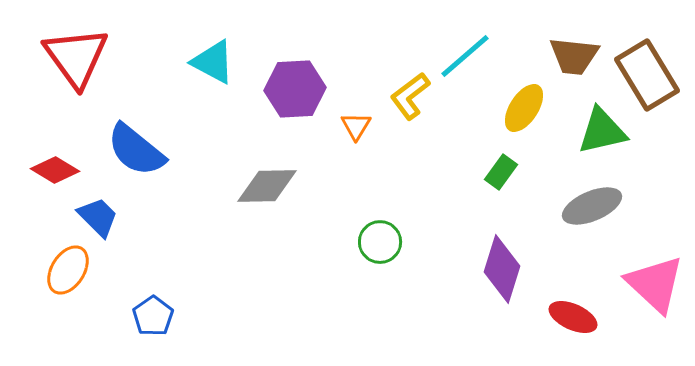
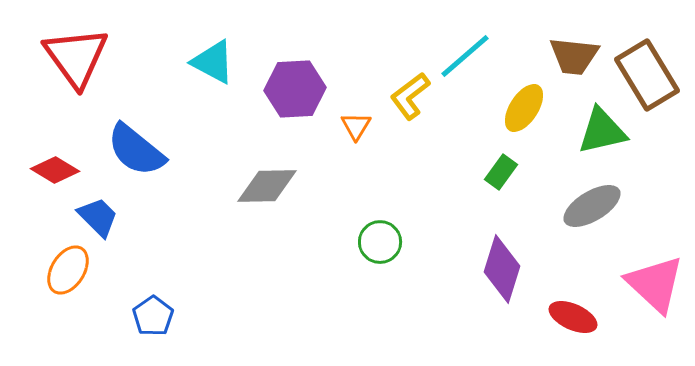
gray ellipse: rotated 8 degrees counterclockwise
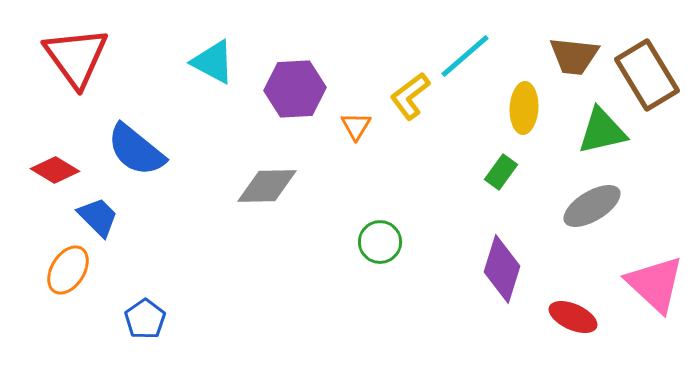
yellow ellipse: rotated 30 degrees counterclockwise
blue pentagon: moved 8 px left, 3 px down
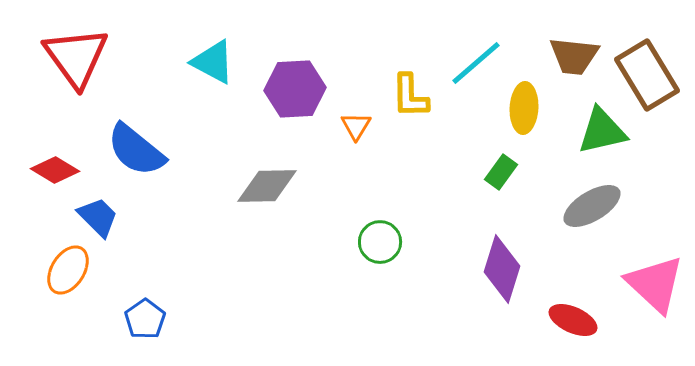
cyan line: moved 11 px right, 7 px down
yellow L-shape: rotated 54 degrees counterclockwise
red ellipse: moved 3 px down
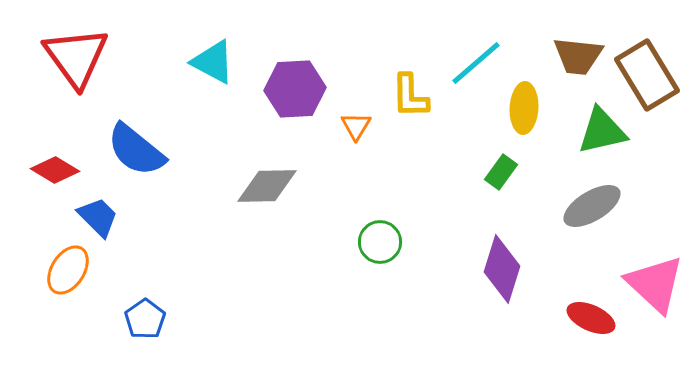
brown trapezoid: moved 4 px right
red ellipse: moved 18 px right, 2 px up
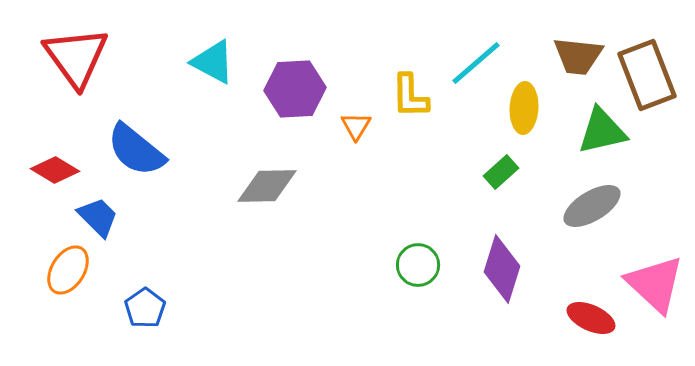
brown rectangle: rotated 10 degrees clockwise
green rectangle: rotated 12 degrees clockwise
green circle: moved 38 px right, 23 px down
blue pentagon: moved 11 px up
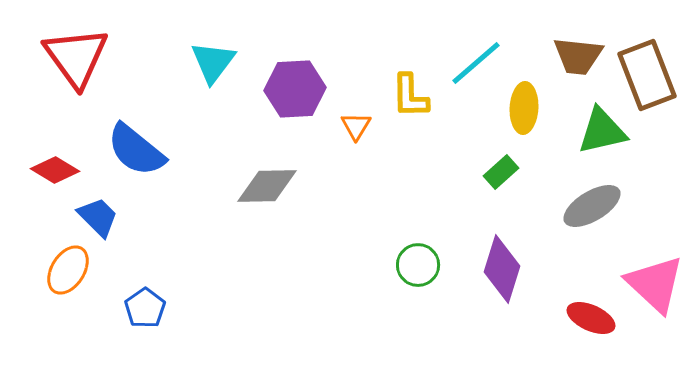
cyan triangle: rotated 39 degrees clockwise
